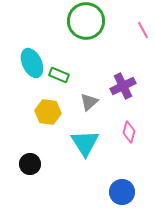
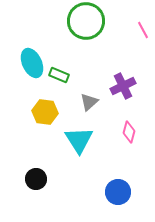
yellow hexagon: moved 3 px left
cyan triangle: moved 6 px left, 3 px up
black circle: moved 6 px right, 15 px down
blue circle: moved 4 px left
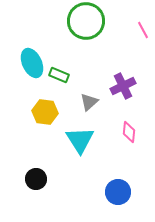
pink diamond: rotated 10 degrees counterclockwise
cyan triangle: moved 1 px right
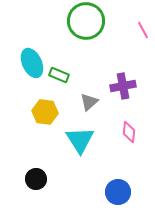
purple cross: rotated 15 degrees clockwise
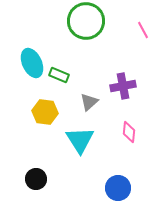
blue circle: moved 4 px up
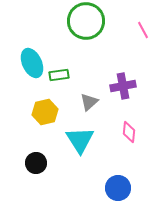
green rectangle: rotated 30 degrees counterclockwise
yellow hexagon: rotated 20 degrees counterclockwise
black circle: moved 16 px up
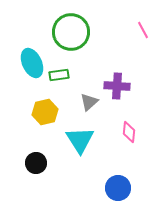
green circle: moved 15 px left, 11 px down
purple cross: moved 6 px left; rotated 15 degrees clockwise
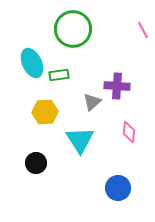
green circle: moved 2 px right, 3 px up
gray triangle: moved 3 px right
yellow hexagon: rotated 10 degrees clockwise
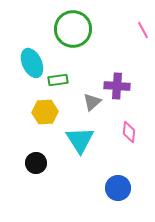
green rectangle: moved 1 px left, 5 px down
